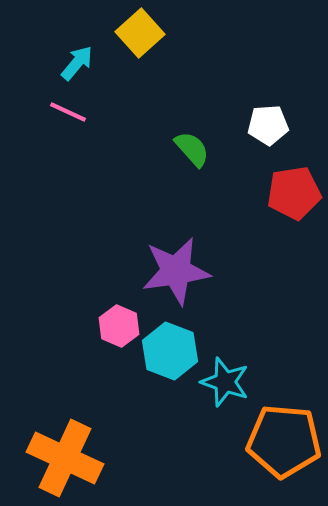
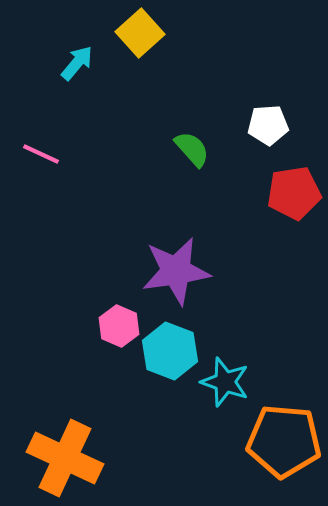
pink line: moved 27 px left, 42 px down
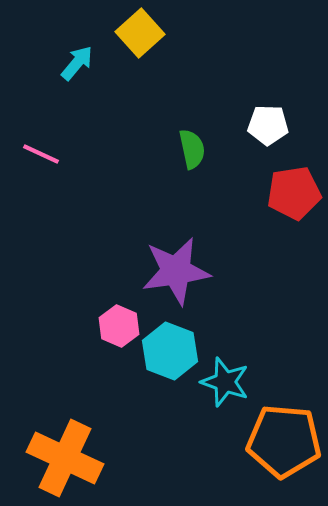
white pentagon: rotated 6 degrees clockwise
green semicircle: rotated 30 degrees clockwise
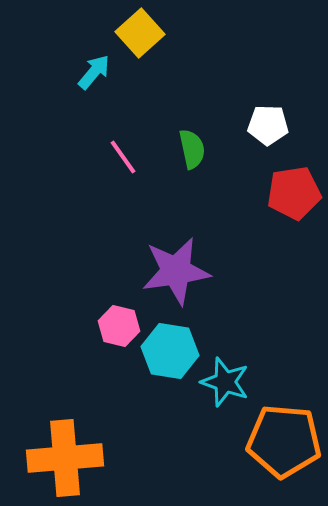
cyan arrow: moved 17 px right, 9 px down
pink line: moved 82 px right, 3 px down; rotated 30 degrees clockwise
pink hexagon: rotated 9 degrees counterclockwise
cyan hexagon: rotated 12 degrees counterclockwise
orange cross: rotated 30 degrees counterclockwise
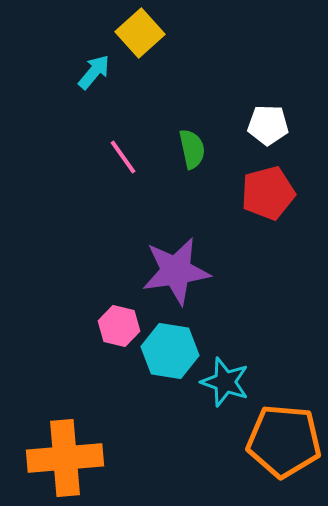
red pentagon: moved 26 px left; rotated 6 degrees counterclockwise
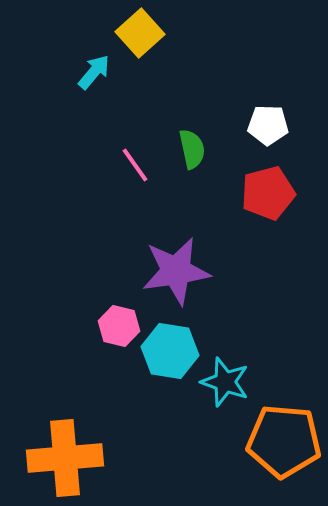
pink line: moved 12 px right, 8 px down
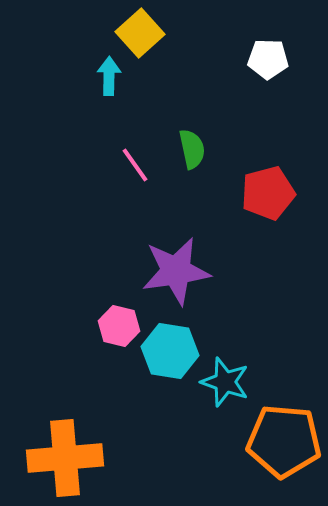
cyan arrow: moved 15 px right, 4 px down; rotated 39 degrees counterclockwise
white pentagon: moved 66 px up
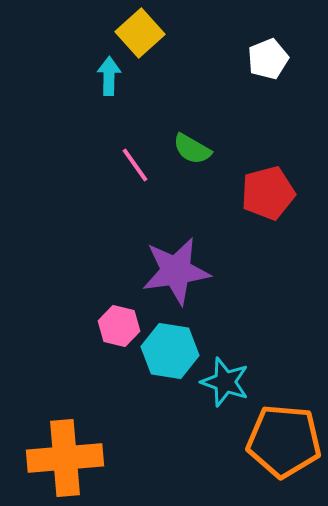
white pentagon: rotated 24 degrees counterclockwise
green semicircle: rotated 132 degrees clockwise
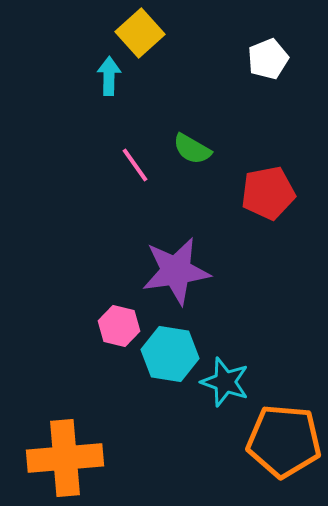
red pentagon: rotated 4 degrees clockwise
cyan hexagon: moved 3 px down
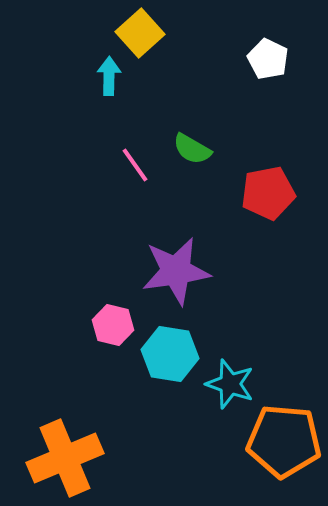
white pentagon: rotated 24 degrees counterclockwise
pink hexagon: moved 6 px left, 1 px up
cyan star: moved 5 px right, 2 px down
orange cross: rotated 18 degrees counterclockwise
